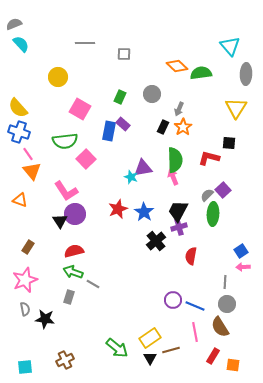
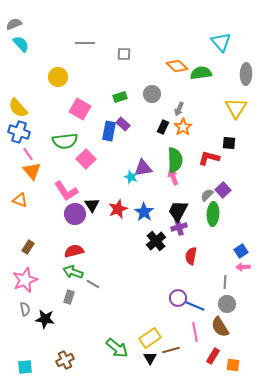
cyan triangle at (230, 46): moved 9 px left, 4 px up
green rectangle at (120, 97): rotated 48 degrees clockwise
black triangle at (60, 221): moved 32 px right, 16 px up
purple circle at (173, 300): moved 5 px right, 2 px up
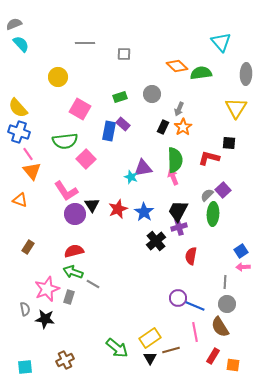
pink star at (25, 280): moved 22 px right, 9 px down
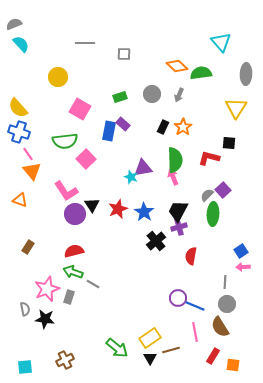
gray arrow at (179, 109): moved 14 px up
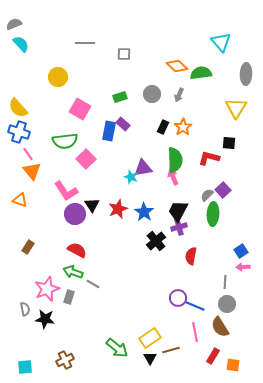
red semicircle at (74, 251): moved 3 px right, 1 px up; rotated 42 degrees clockwise
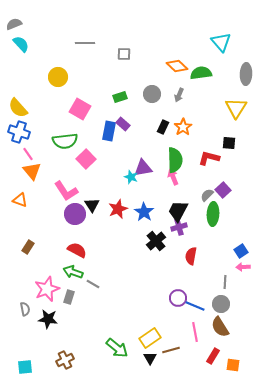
gray circle at (227, 304): moved 6 px left
black star at (45, 319): moved 3 px right
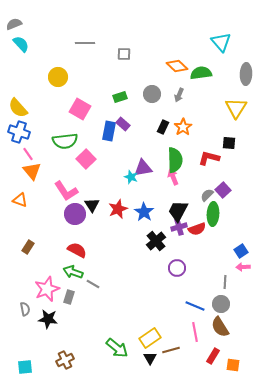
red semicircle at (191, 256): moved 6 px right, 27 px up; rotated 120 degrees counterclockwise
purple circle at (178, 298): moved 1 px left, 30 px up
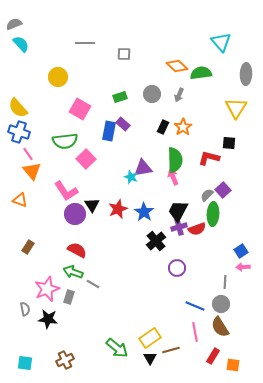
cyan square at (25, 367): moved 4 px up; rotated 14 degrees clockwise
